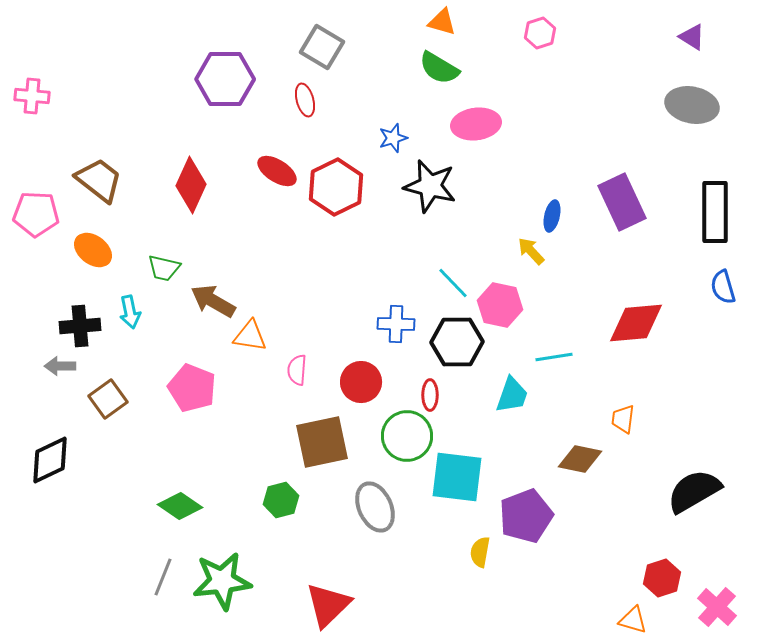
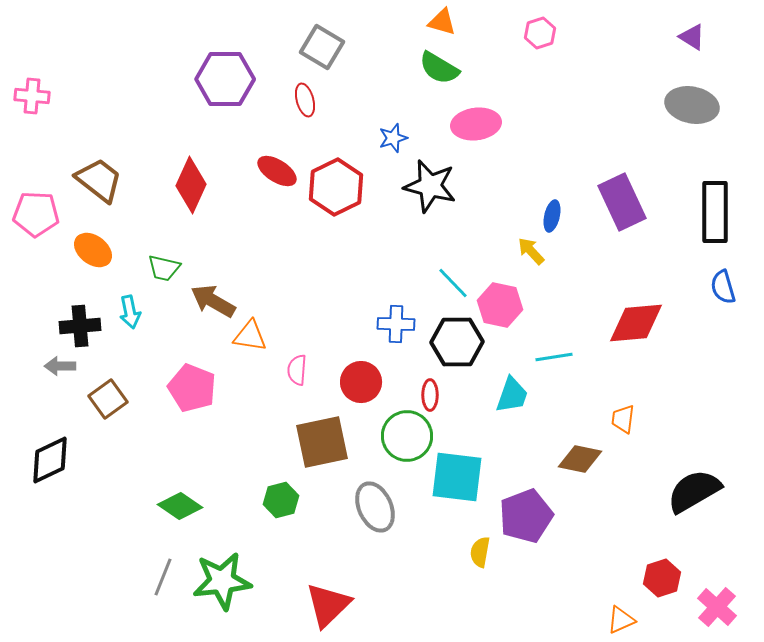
orange triangle at (633, 620): moved 12 px left; rotated 40 degrees counterclockwise
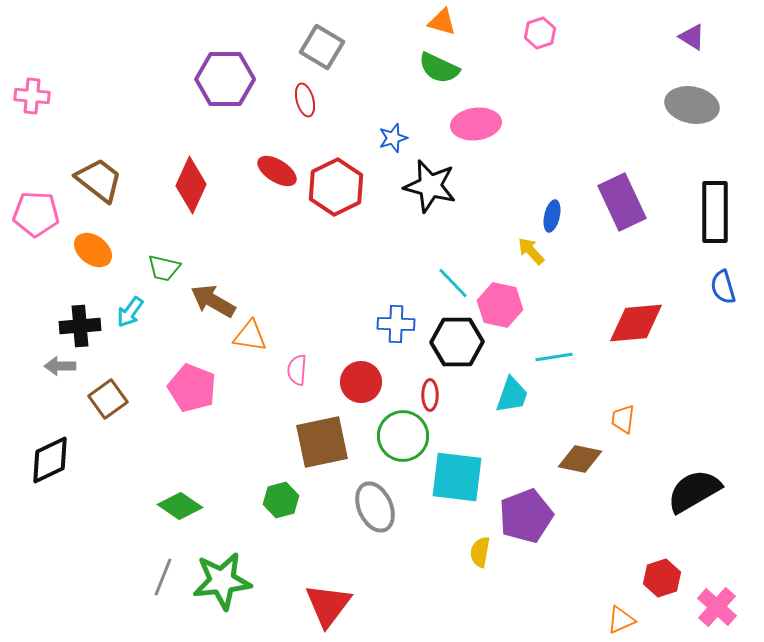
green semicircle at (439, 68): rotated 6 degrees counterclockwise
cyan arrow at (130, 312): rotated 48 degrees clockwise
green circle at (407, 436): moved 4 px left
red triangle at (328, 605): rotated 9 degrees counterclockwise
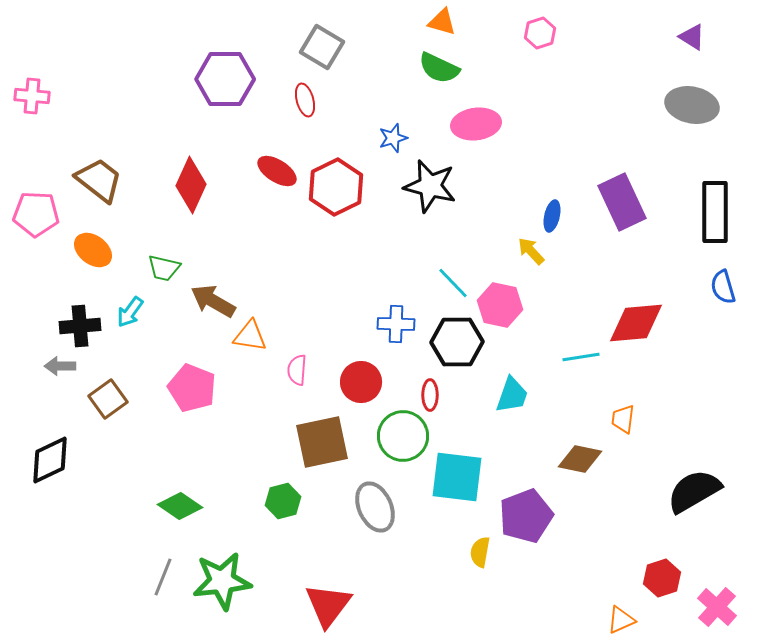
cyan line at (554, 357): moved 27 px right
green hexagon at (281, 500): moved 2 px right, 1 px down
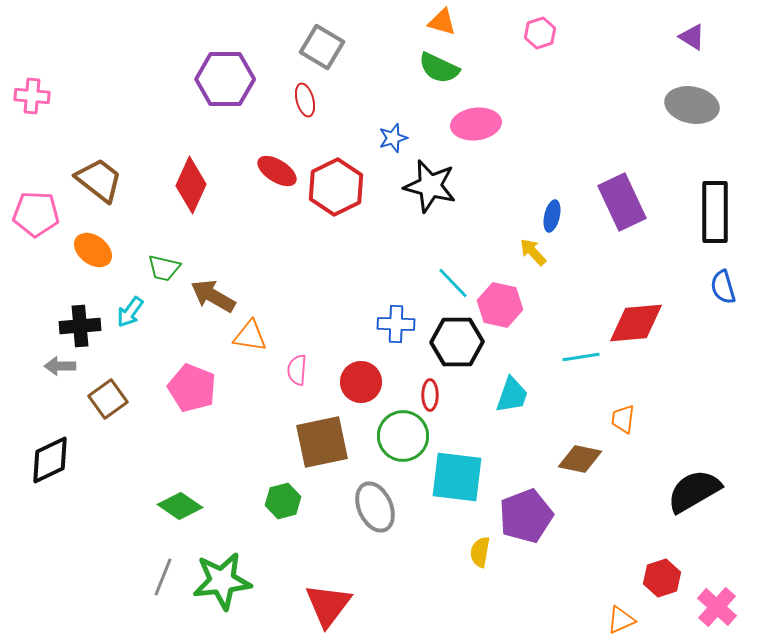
yellow arrow at (531, 251): moved 2 px right, 1 px down
brown arrow at (213, 301): moved 5 px up
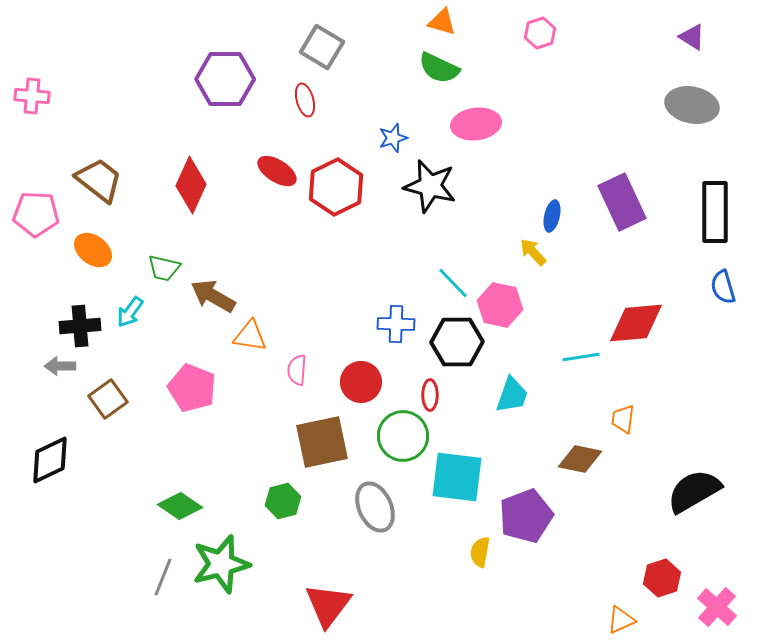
green star at (222, 581): moved 1 px left, 17 px up; rotated 8 degrees counterclockwise
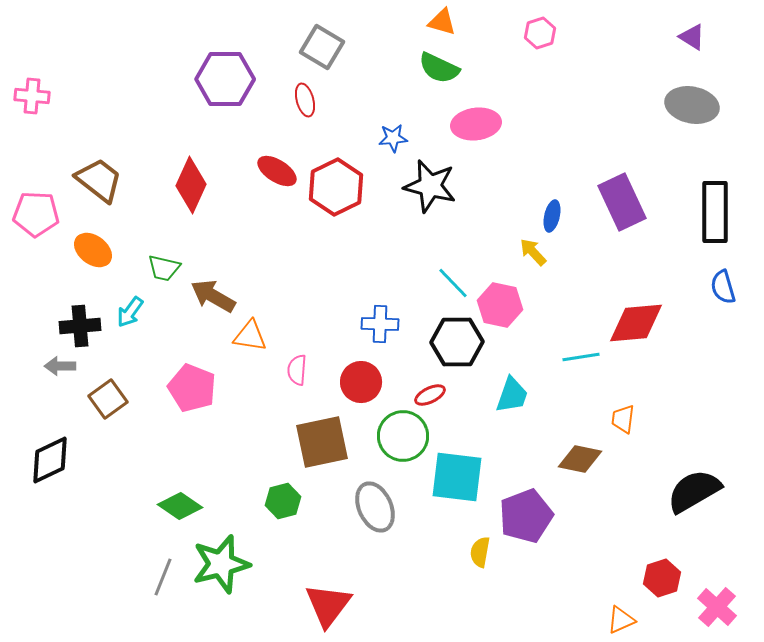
blue star at (393, 138): rotated 12 degrees clockwise
blue cross at (396, 324): moved 16 px left
red ellipse at (430, 395): rotated 64 degrees clockwise
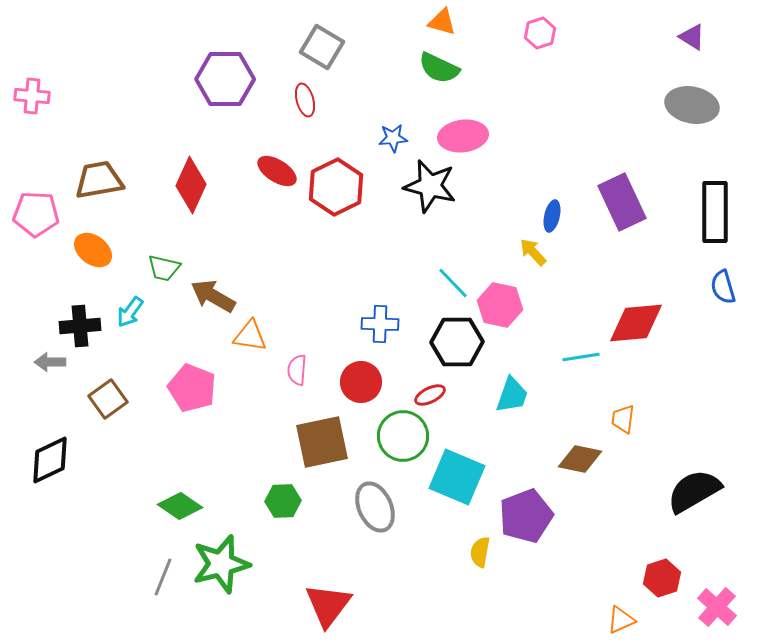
pink ellipse at (476, 124): moved 13 px left, 12 px down
brown trapezoid at (99, 180): rotated 48 degrees counterclockwise
gray arrow at (60, 366): moved 10 px left, 4 px up
cyan square at (457, 477): rotated 16 degrees clockwise
green hexagon at (283, 501): rotated 12 degrees clockwise
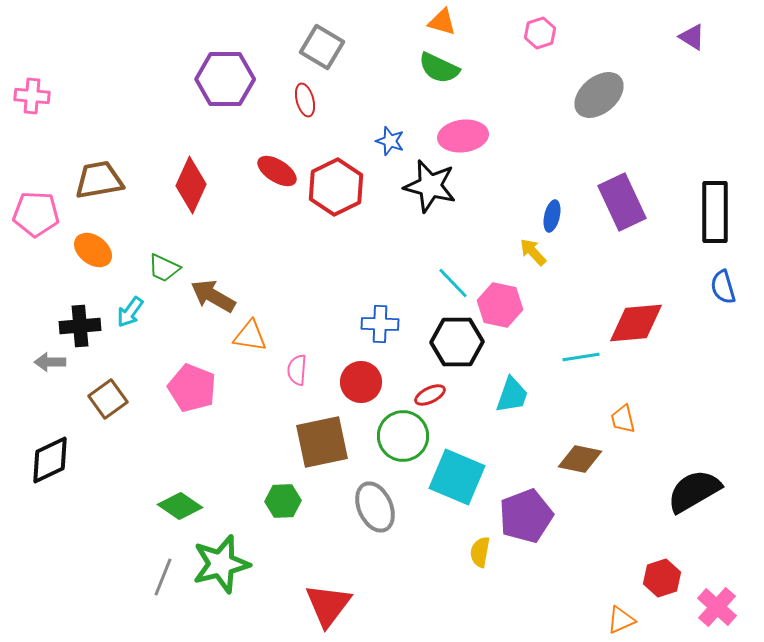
gray ellipse at (692, 105): moved 93 px left, 10 px up; rotated 51 degrees counterclockwise
blue star at (393, 138): moved 3 px left, 3 px down; rotated 24 degrees clockwise
green trapezoid at (164, 268): rotated 12 degrees clockwise
orange trapezoid at (623, 419): rotated 20 degrees counterclockwise
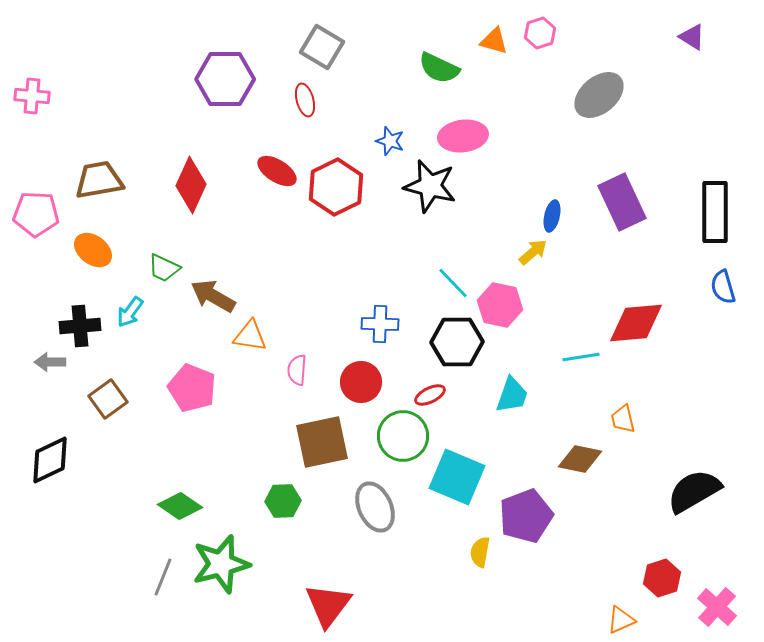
orange triangle at (442, 22): moved 52 px right, 19 px down
yellow arrow at (533, 252): rotated 92 degrees clockwise
